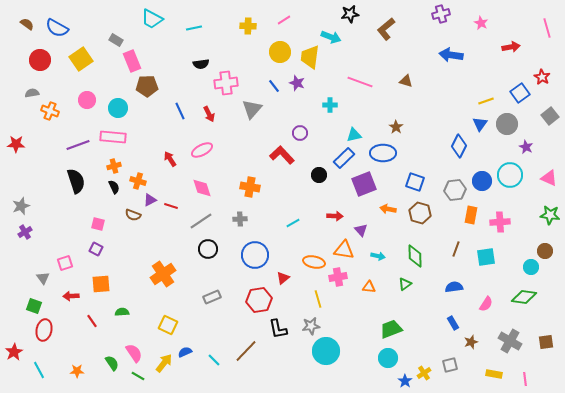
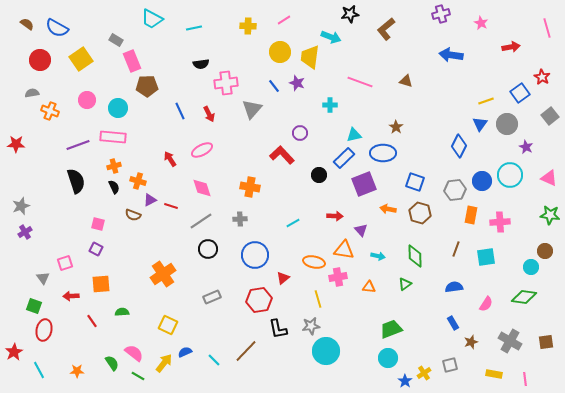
pink semicircle at (134, 353): rotated 18 degrees counterclockwise
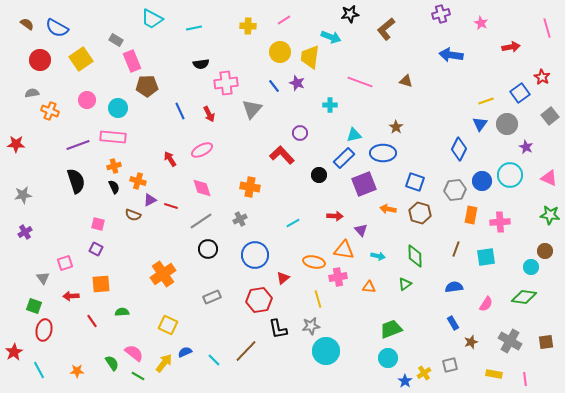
blue diamond at (459, 146): moved 3 px down
gray star at (21, 206): moved 2 px right, 11 px up; rotated 12 degrees clockwise
gray cross at (240, 219): rotated 24 degrees counterclockwise
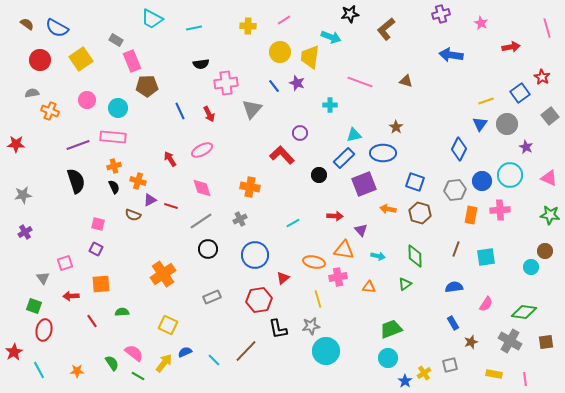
pink cross at (500, 222): moved 12 px up
green diamond at (524, 297): moved 15 px down
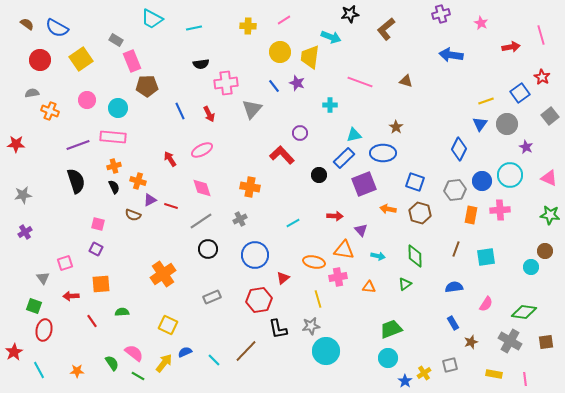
pink line at (547, 28): moved 6 px left, 7 px down
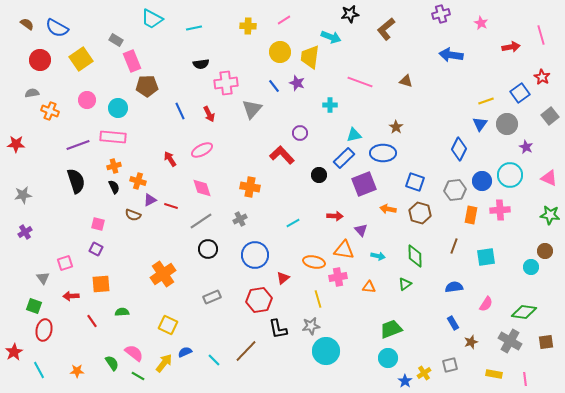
brown line at (456, 249): moved 2 px left, 3 px up
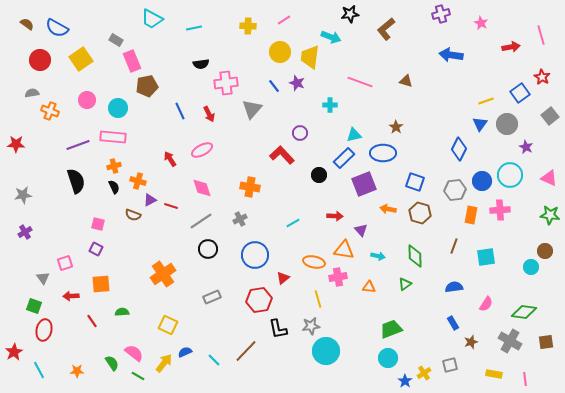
brown pentagon at (147, 86): rotated 10 degrees counterclockwise
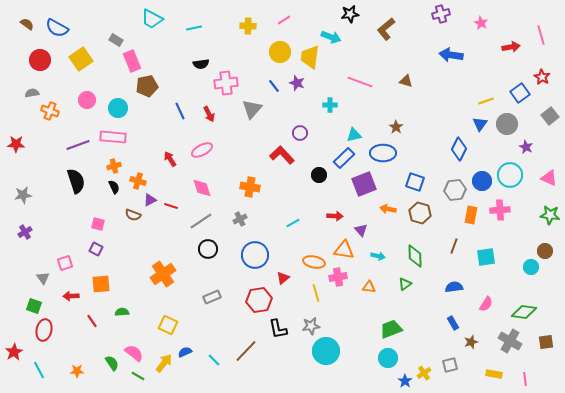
yellow line at (318, 299): moved 2 px left, 6 px up
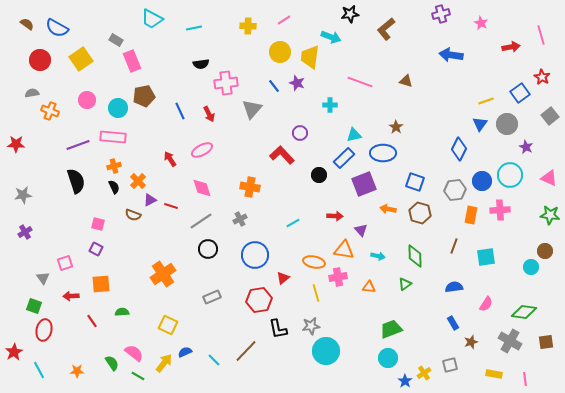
brown pentagon at (147, 86): moved 3 px left, 10 px down
orange cross at (138, 181): rotated 28 degrees clockwise
